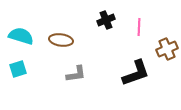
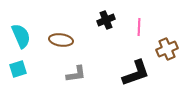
cyan semicircle: rotated 50 degrees clockwise
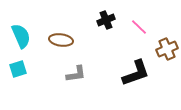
pink line: rotated 48 degrees counterclockwise
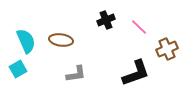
cyan semicircle: moved 5 px right, 5 px down
cyan square: rotated 12 degrees counterclockwise
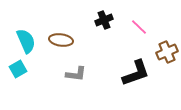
black cross: moved 2 px left
brown cross: moved 3 px down
gray L-shape: rotated 15 degrees clockwise
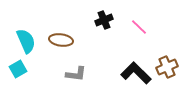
brown cross: moved 15 px down
black L-shape: rotated 116 degrees counterclockwise
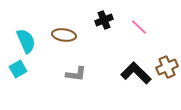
brown ellipse: moved 3 px right, 5 px up
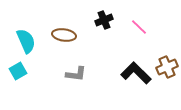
cyan square: moved 2 px down
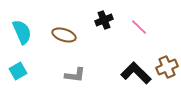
brown ellipse: rotated 10 degrees clockwise
cyan semicircle: moved 4 px left, 9 px up
gray L-shape: moved 1 px left, 1 px down
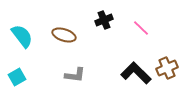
pink line: moved 2 px right, 1 px down
cyan semicircle: moved 4 px down; rotated 15 degrees counterclockwise
brown cross: moved 1 px down
cyan square: moved 1 px left, 6 px down
